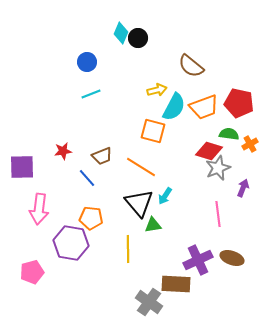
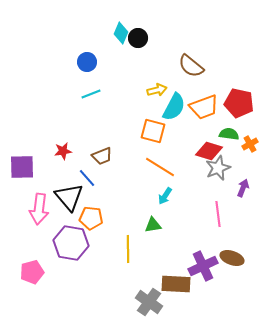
orange line: moved 19 px right
black triangle: moved 70 px left, 6 px up
purple cross: moved 5 px right, 6 px down
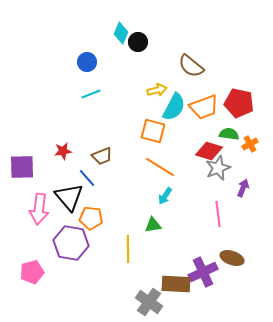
black circle: moved 4 px down
purple cross: moved 6 px down
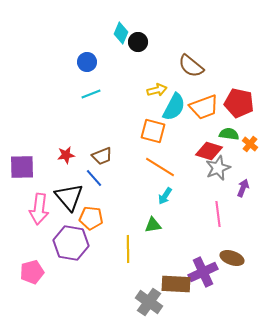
orange cross: rotated 21 degrees counterclockwise
red star: moved 3 px right, 4 px down
blue line: moved 7 px right
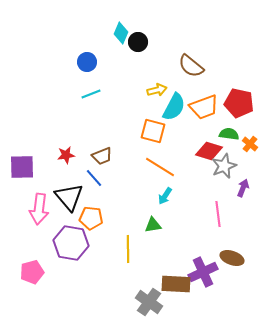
gray star: moved 6 px right, 2 px up
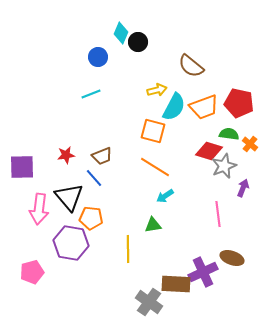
blue circle: moved 11 px right, 5 px up
orange line: moved 5 px left
cyan arrow: rotated 24 degrees clockwise
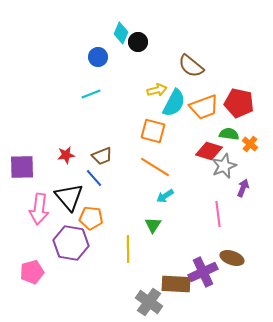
cyan semicircle: moved 4 px up
green triangle: rotated 48 degrees counterclockwise
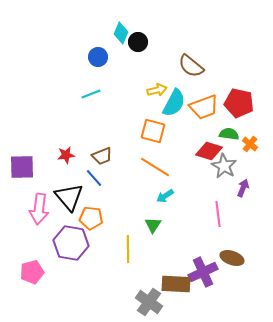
gray star: rotated 20 degrees counterclockwise
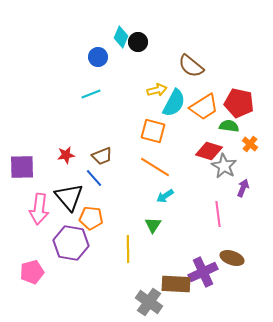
cyan diamond: moved 4 px down
orange trapezoid: rotated 12 degrees counterclockwise
green semicircle: moved 8 px up
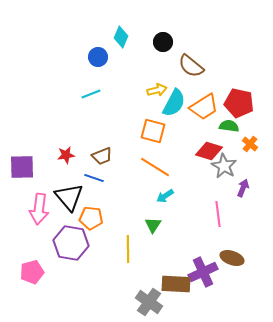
black circle: moved 25 px right
blue line: rotated 30 degrees counterclockwise
